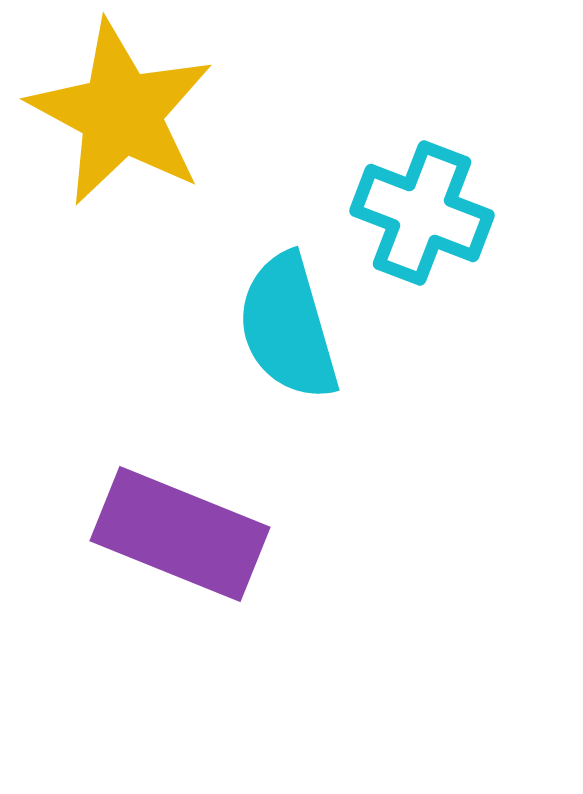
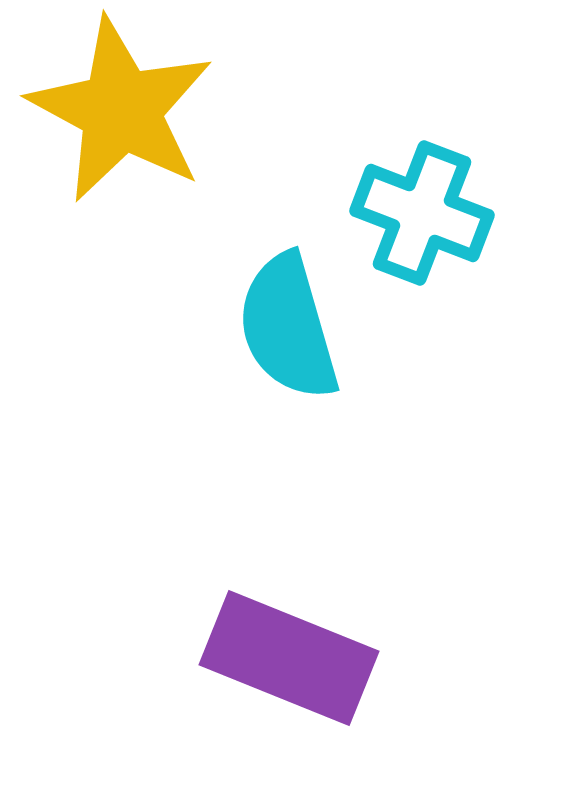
yellow star: moved 3 px up
purple rectangle: moved 109 px right, 124 px down
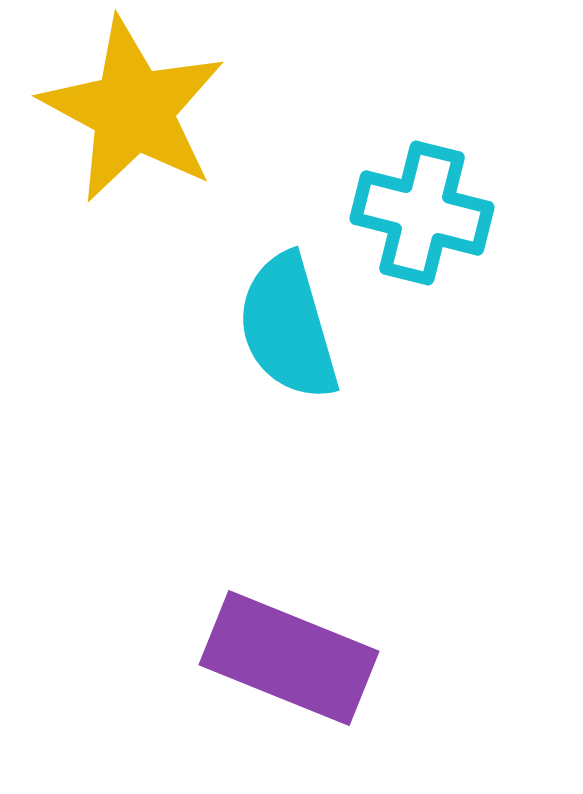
yellow star: moved 12 px right
cyan cross: rotated 7 degrees counterclockwise
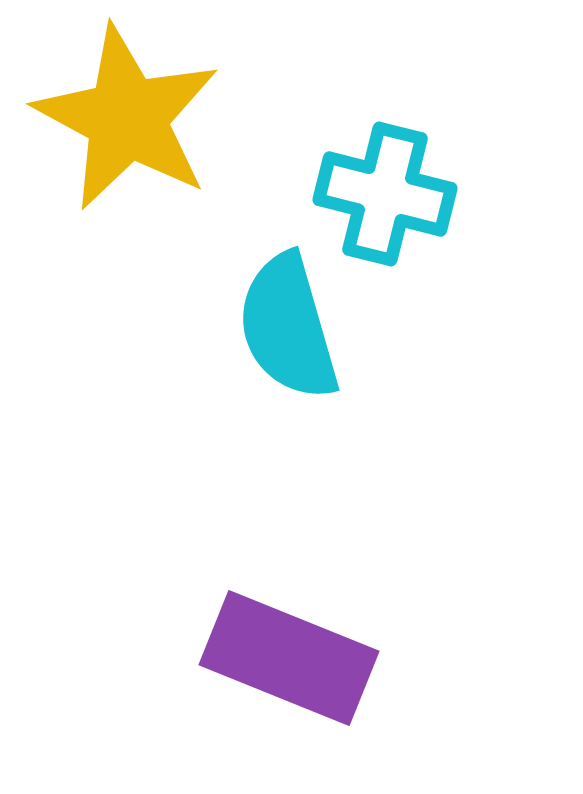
yellow star: moved 6 px left, 8 px down
cyan cross: moved 37 px left, 19 px up
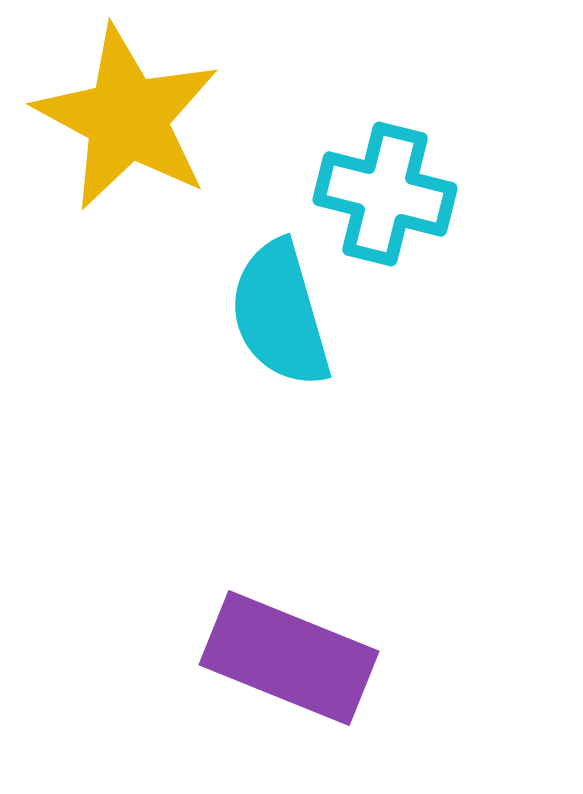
cyan semicircle: moved 8 px left, 13 px up
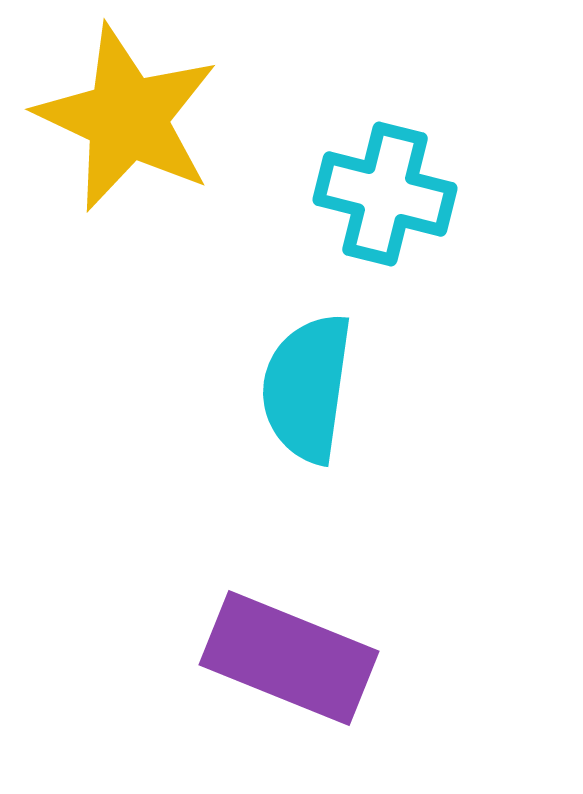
yellow star: rotated 3 degrees counterclockwise
cyan semicircle: moved 27 px right, 74 px down; rotated 24 degrees clockwise
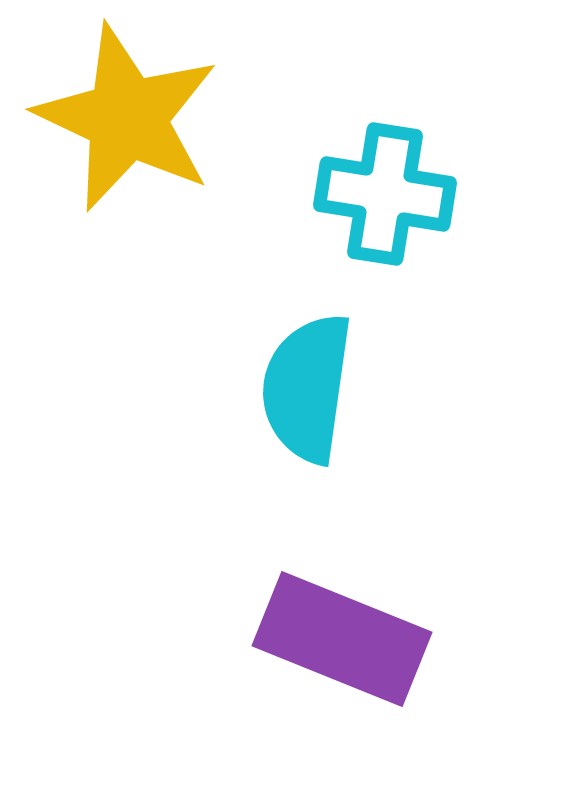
cyan cross: rotated 5 degrees counterclockwise
purple rectangle: moved 53 px right, 19 px up
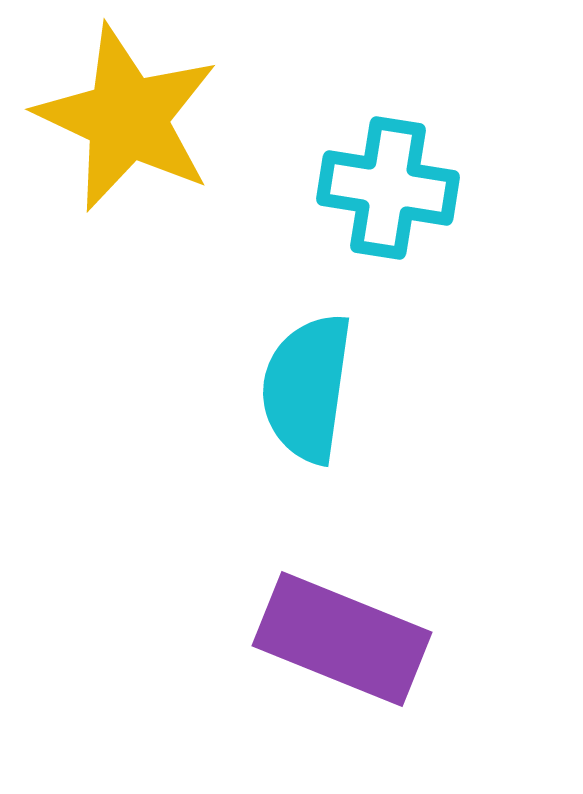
cyan cross: moved 3 px right, 6 px up
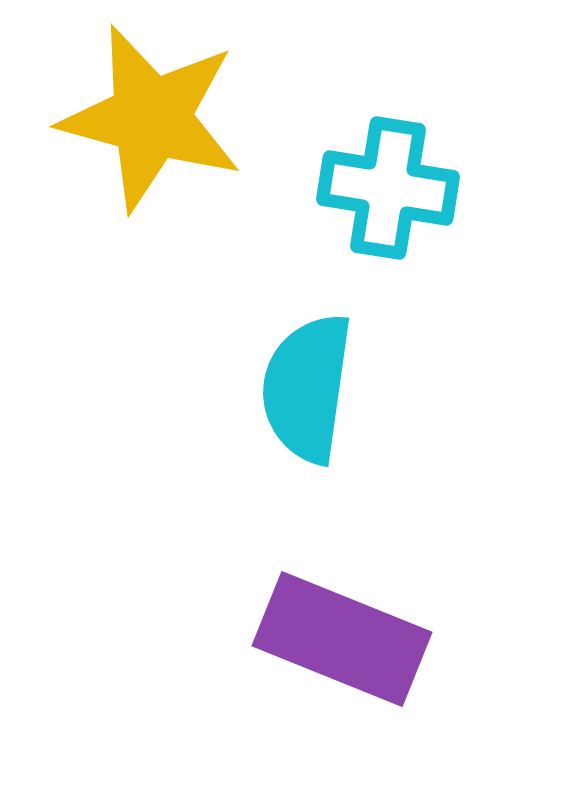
yellow star: moved 24 px right; rotated 10 degrees counterclockwise
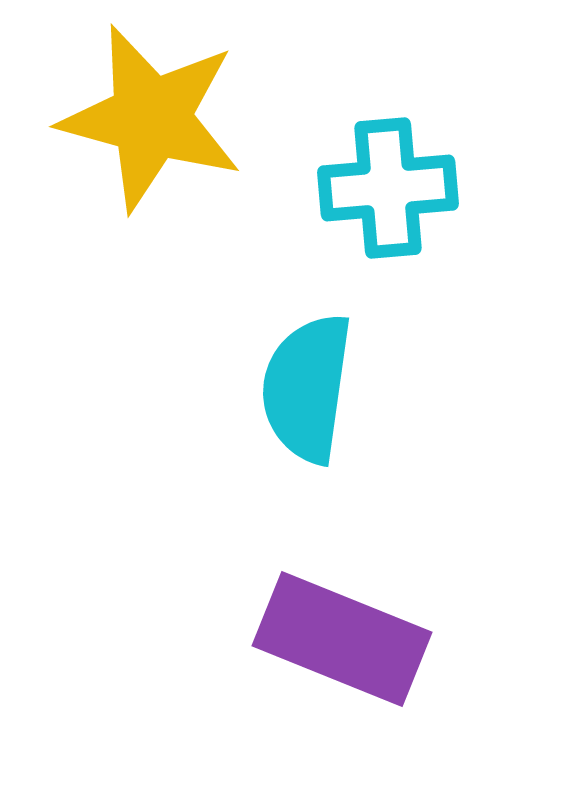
cyan cross: rotated 14 degrees counterclockwise
